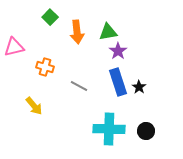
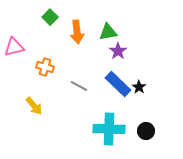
blue rectangle: moved 2 px down; rotated 28 degrees counterclockwise
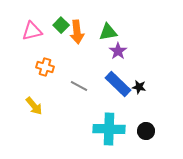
green square: moved 11 px right, 8 px down
pink triangle: moved 18 px right, 16 px up
black star: rotated 24 degrees counterclockwise
